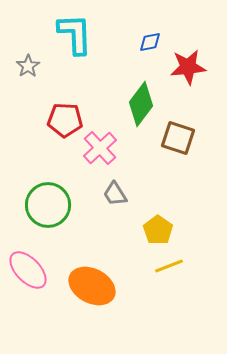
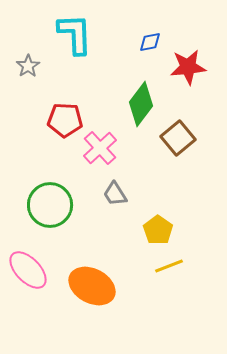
brown square: rotated 32 degrees clockwise
green circle: moved 2 px right
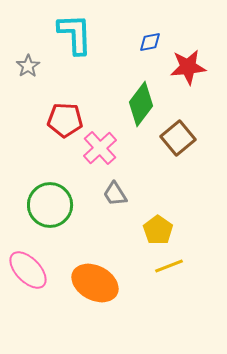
orange ellipse: moved 3 px right, 3 px up
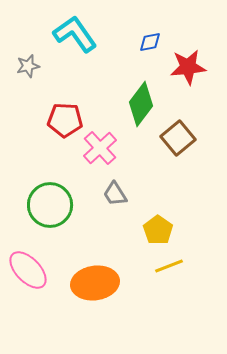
cyan L-shape: rotated 33 degrees counterclockwise
gray star: rotated 20 degrees clockwise
orange ellipse: rotated 36 degrees counterclockwise
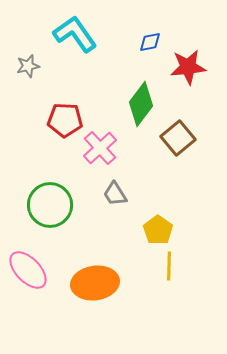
yellow line: rotated 68 degrees counterclockwise
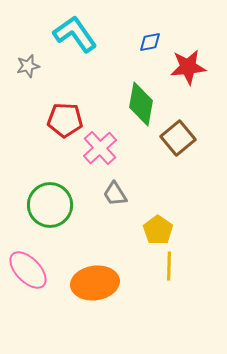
green diamond: rotated 27 degrees counterclockwise
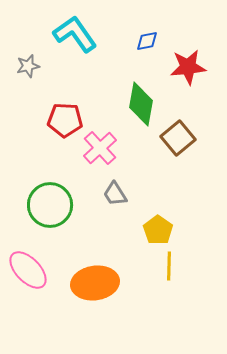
blue diamond: moved 3 px left, 1 px up
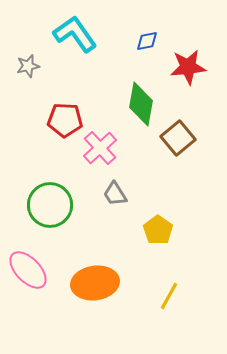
yellow line: moved 30 px down; rotated 28 degrees clockwise
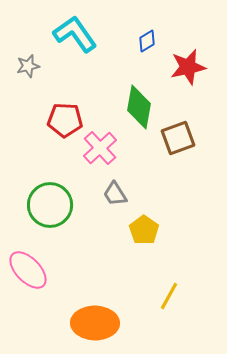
blue diamond: rotated 20 degrees counterclockwise
red star: rotated 6 degrees counterclockwise
green diamond: moved 2 px left, 3 px down
brown square: rotated 20 degrees clockwise
yellow pentagon: moved 14 px left
orange ellipse: moved 40 px down; rotated 9 degrees clockwise
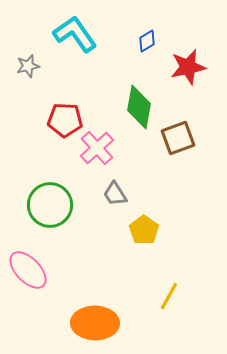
pink cross: moved 3 px left
